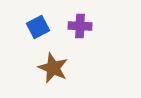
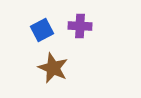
blue square: moved 4 px right, 3 px down
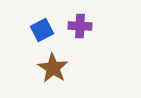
brown star: rotated 8 degrees clockwise
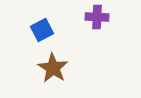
purple cross: moved 17 px right, 9 px up
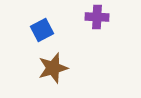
brown star: rotated 24 degrees clockwise
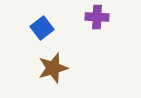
blue square: moved 2 px up; rotated 10 degrees counterclockwise
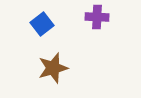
blue square: moved 4 px up
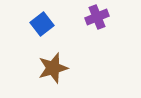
purple cross: rotated 25 degrees counterclockwise
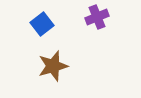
brown star: moved 2 px up
